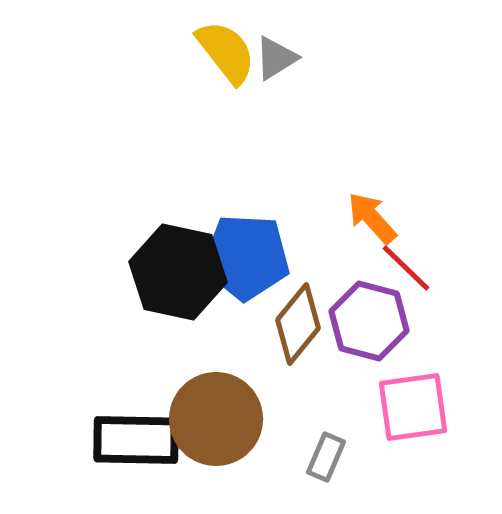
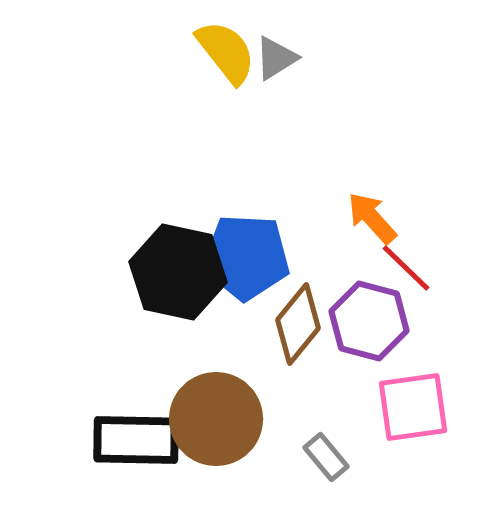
gray rectangle: rotated 63 degrees counterclockwise
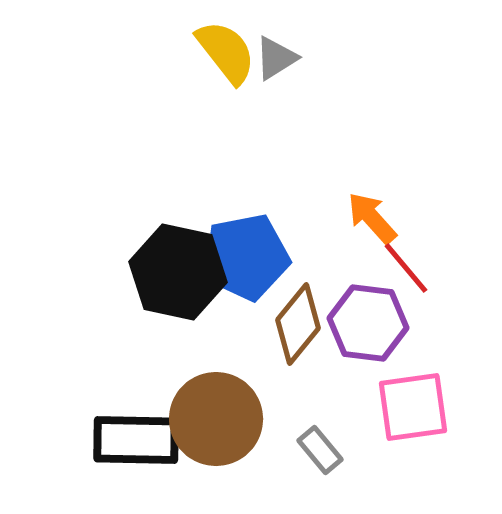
blue pentagon: rotated 14 degrees counterclockwise
red line: rotated 6 degrees clockwise
purple hexagon: moved 1 px left, 2 px down; rotated 8 degrees counterclockwise
gray rectangle: moved 6 px left, 7 px up
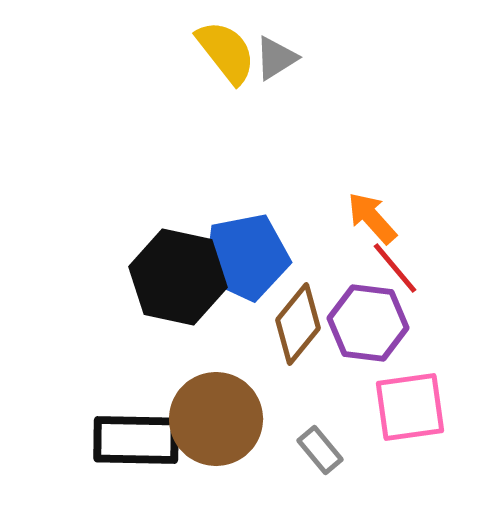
red line: moved 11 px left
black hexagon: moved 5 px down
pink square: moved 3 px left
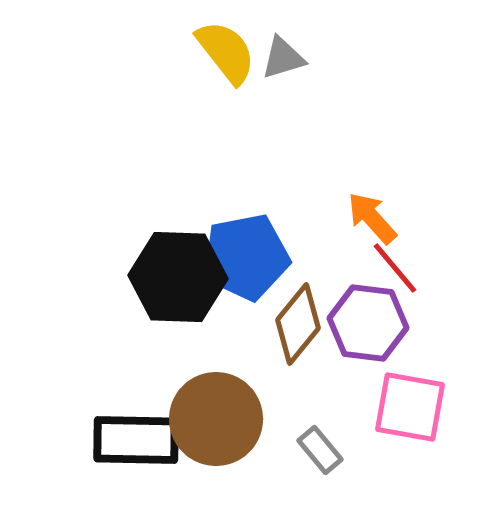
gray triangle: moved 7 px right; rotated 15 degrees clockwise
black hexagon: rotated 10 degrees counterclockwise
pink square: rotated 18 degrees clockwise
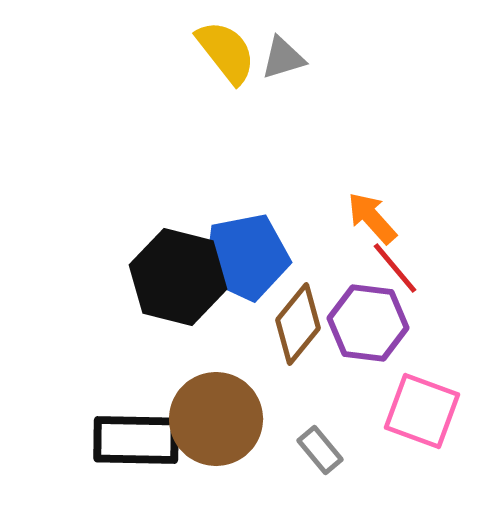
black hexagon: rotated 12 degrees clockwise
pink square: moved 12 px right, 4 px down; rotated 10 degrees clockwise
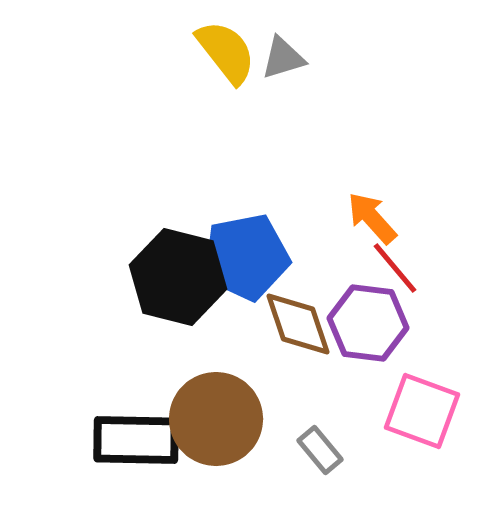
brown diamond: rotated 58 degrees counterclockwise
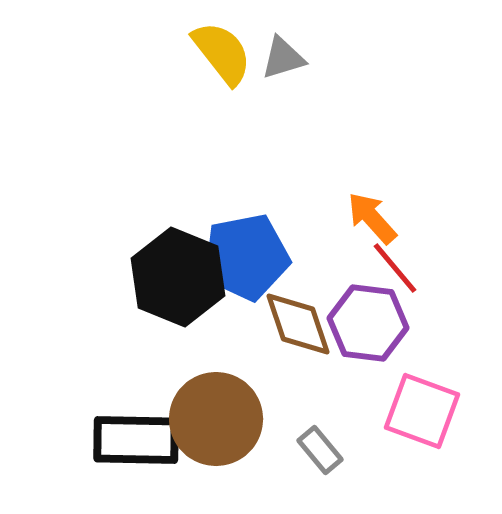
yellow semicircle: moved 4 px left, 1 px down
black hexagon: rotated 8 degrees clockwise
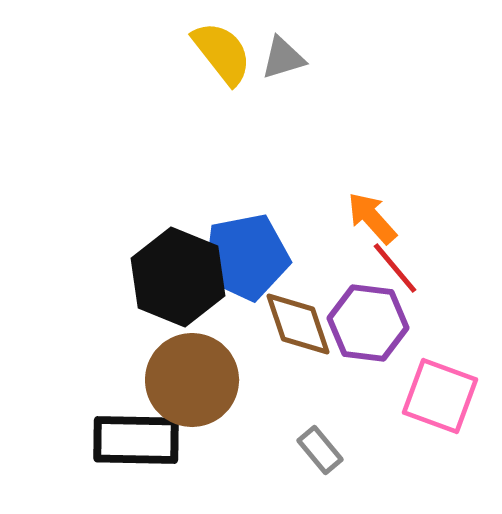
pink square: moved 18 px right, 15 px up
brown circle: moved 24 px left, 39 px up
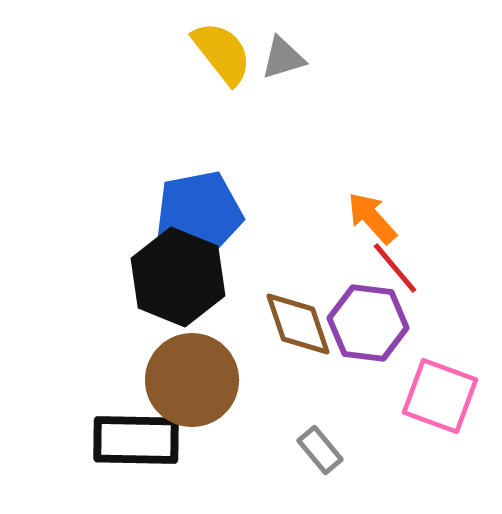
blue pentagon: moved 47 px left, 43 px up
